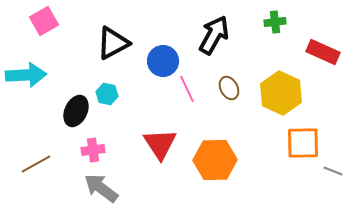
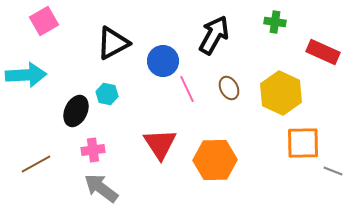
green cross: rotated 15 degrees clockwise
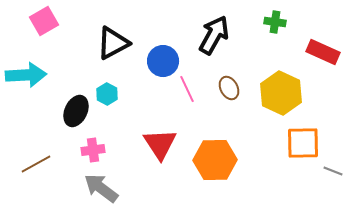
cyan hexagon: rotated 15 degrees clockwise
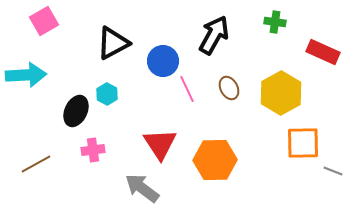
yellow hexagon: rotated 6 degrees clockwise
gray arrow: moved 41 px right
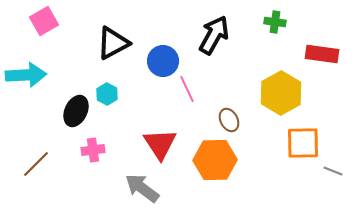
red rectangle: moved 1 px left, 2 px down; rotated 16 degrees counterclockwise
brown ellipse: moved 32 px down
brown line: rotated 16 degrees counterclockwise
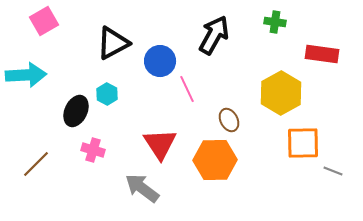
blue circle: moved 3 px left
pink cross: rotated 25 degrees clockwise
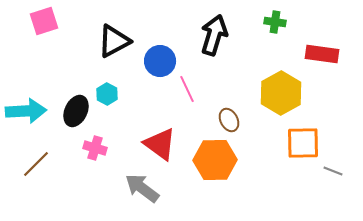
pink square: rotated 12 degrees clockwise
black arrow: rotated 12 degrees counterclockwise
black triangle: moved 1 px right, 2 px up
cyan arrow: moved 36 px down
red triangle: rotated 21 degrees counterclockwise
pink cross: moved 2 px right, 2 px up
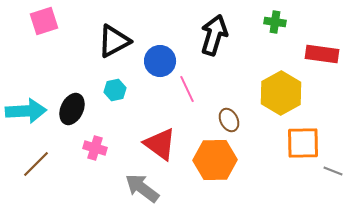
cyan hexagon: moved 8 px right, 4 px up; rotated 20 degrees clockwise
black ellipse: moved 4 px left, 2 px up
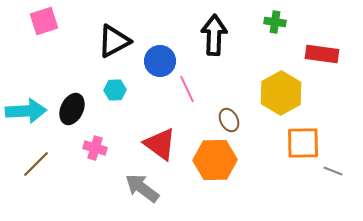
black arrow: rotated 15 degrees counterclockwise
cyan hexagon: rotated 10 degrees clockwise
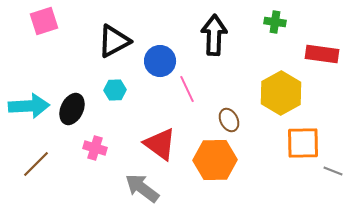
cyan arrow: moved 3 px right, 5 px up
